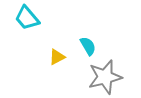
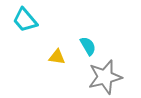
cyan trapezoid: moved 2 px left, 2 px down
yellow triangle: rotated 36 degrees clockwise
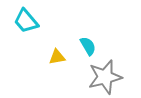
cyan trapezoid: moved 1 px right, 1 px down
yellow triangle: rotated 18 degrees counterclockwise
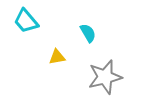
cyan semicircle: moved 13 px up
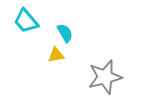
cyan semicircle: moved 23 px left
yellow triangle: moved 1 px left, 2 px up
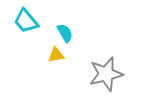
gray star: moved 1 px right, 3 px up
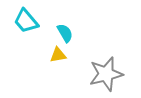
yellow triangle: moved 2 px right
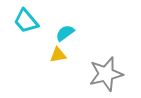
cyan semicircle: rotated 96 degrees counterclockwise
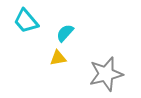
cyan semicircle: rotated 12 degrees counterclockwise
yellow triangle: moved 3 px down
